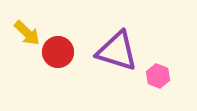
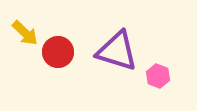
yellow arrow: moved 2 px left
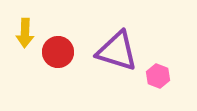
yellow arrow: rotated 48 degrees clockwise
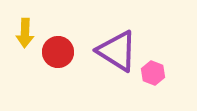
purple triangle: rotated 15 degrees clockwise
pink hexagon: moved 5 px left, 3 px up
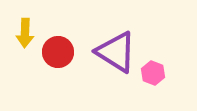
purple triangle: moved 1 px left, 1 px down
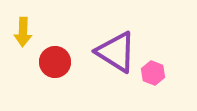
yellow arrow: moved 2 px left, 1 px up
red circle: moved 3 px left, 10 px down
